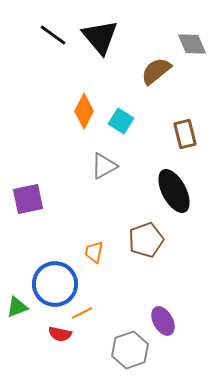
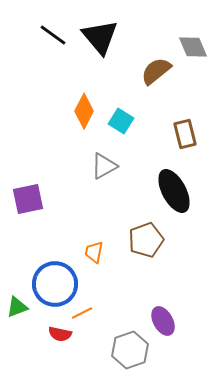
gray diamond: moved 1 px right, 3 px down
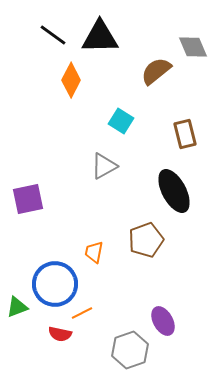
black triangle: rotated 51 degrees counterclockwise
orange diamond: moved 13 px left, 31 px up
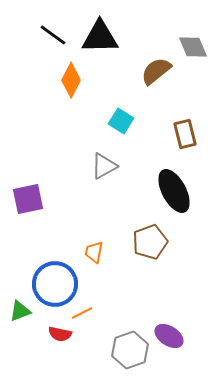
brown pentagon: moved 4 px right, 2 px down
green triangle: moved 3 px right, 4 px down
purple ellipse: moved 6 px right, 15 px down; rotated 28 degrees counterclockwise
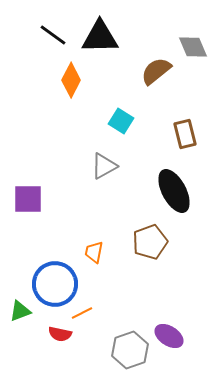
purple square: rotated 12 degrees clockwise
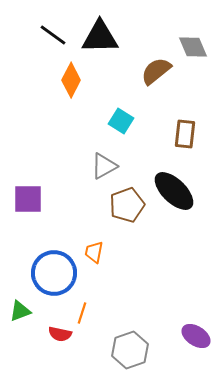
brown rectangle: rotated 20 degrees clockwise
black ellipse: rotated 18 degrees counterclockwise
brown pentagon: moved 23 px left, 37 px up
blue circle: moved 1 px left, 11 px up
orange line: rotated 45 degrees counterclockwise
purple ellipse: moved 27 px right
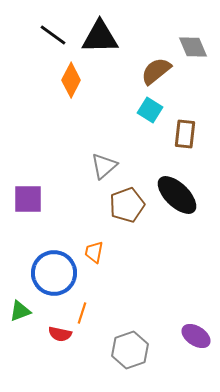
cyan square: moved 29 px right, 11 px up
gray triangle: rotated 12 degrees counterclockwise
black ellipse: moved 3 px right, 4 px down
